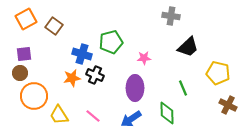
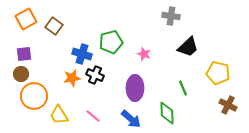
pink star: moved 4 px up; rotated 24 degrees clockwise
brown circle: moved 1 px right, 1 px down
blue arrow: rotated 105 degrees counterclockwise
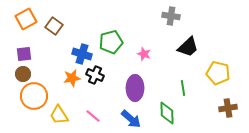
brown circle: moved 2 px right
green line: rotated 14 degrees clockwise
brown cross: moved 3 px down; rotated 36 degrees counterclockwise
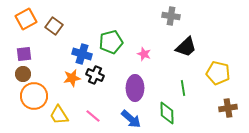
black trapezoid: moved 2 px left
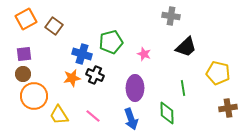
blue arrow: rotated 30 degrees clockwise
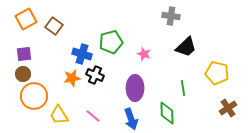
yellow pentagon: moved 1 px left
brown cross: rotated 24 degrees counterclockwise
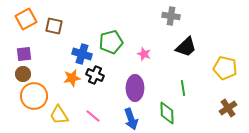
brown square: rotated 24 degrees counterclockwise
yellow pentagon: moved 8 px right, 5 px up
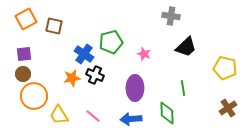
blue cross: moved 2 px right; rotated 18 degrees clockwise
blue arrow: rotated 105 degrees clockwise
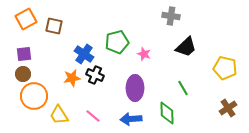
green pentagon: moved 6 px right
green line: rotated 21 degrees counterclockwise
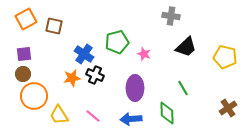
yellow pentagon: moved 11 px up
